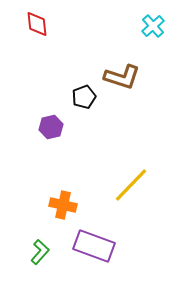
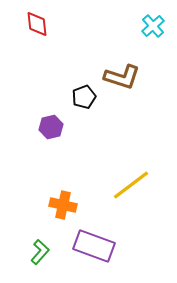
yellow line: rotated 9 degrees clockwise
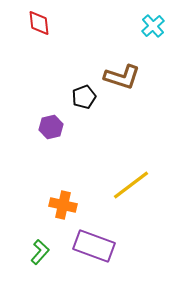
red diamond: moved 2 px right, 1 px up
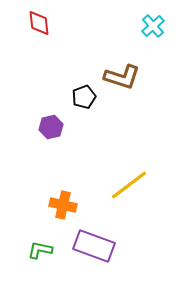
yellow line: moved 2 px left
green L-shape: moved 2 px up; rotated 120 degrees counterclockwise
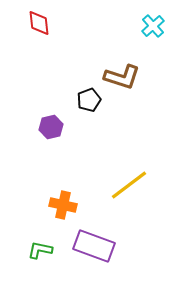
black pentagon: moved 5 px right, 3 px down
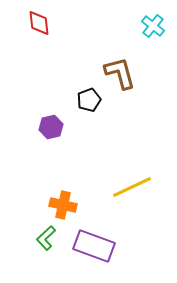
cyan cross: rotated 10 degrees counterclockwise
brown L-shape: moved 2 px left, 4 px up; rotated 123 degrees counterclockwise
yellow line: moved 3 px right, 2 px down; rotated 12 degrees clockwise
green L-shape: moved 6 px right, 12 px up; rotated 55 degrees counterclockwise
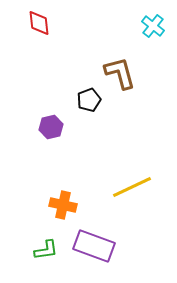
green L-shape: moved 12 px down; rotated 145 degrees counterclockwise
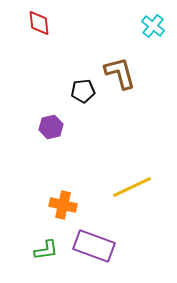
black pentagon: moved 6 px left, 9 px up; rotated 15 degrees clockwise
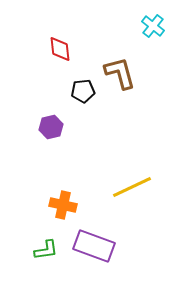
red diamond: moved 21 px right, 26 px down
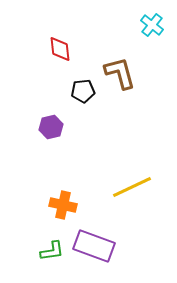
cyan cross: moved 1 px left, 1 px up
green L-shape: moved 6 px right, 1 px down
